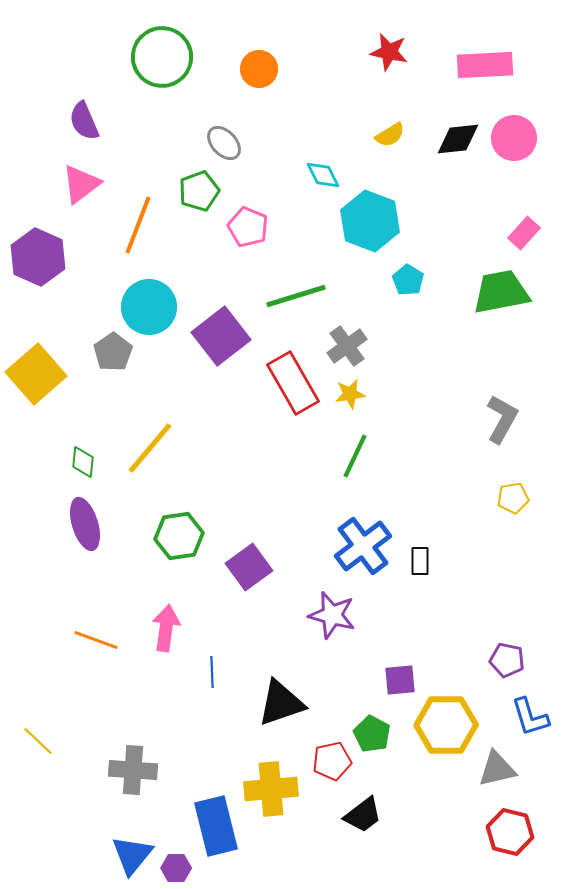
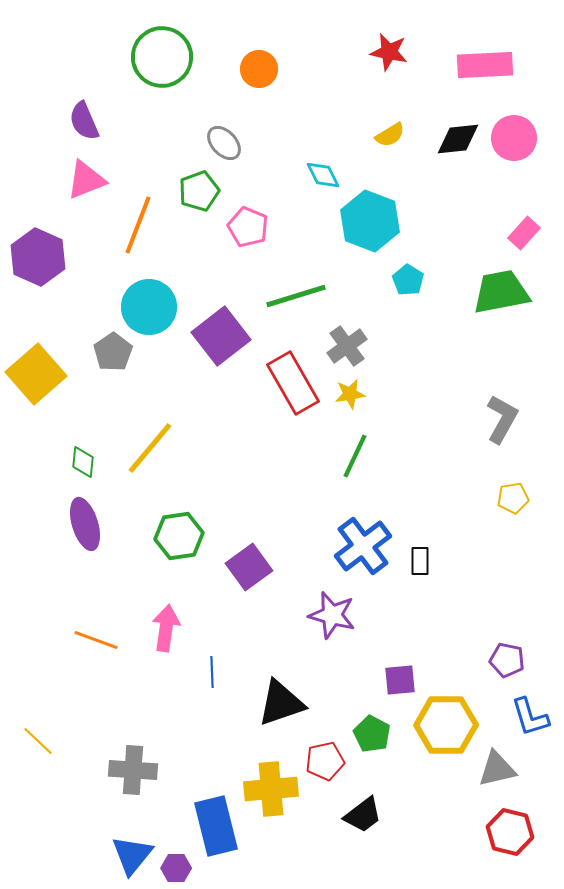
pink triangle at (81, 184): moved 5 px right, 4 px up; rotated 15 degrees clockwise
red pentagon at (332, 761): moved 7 px left
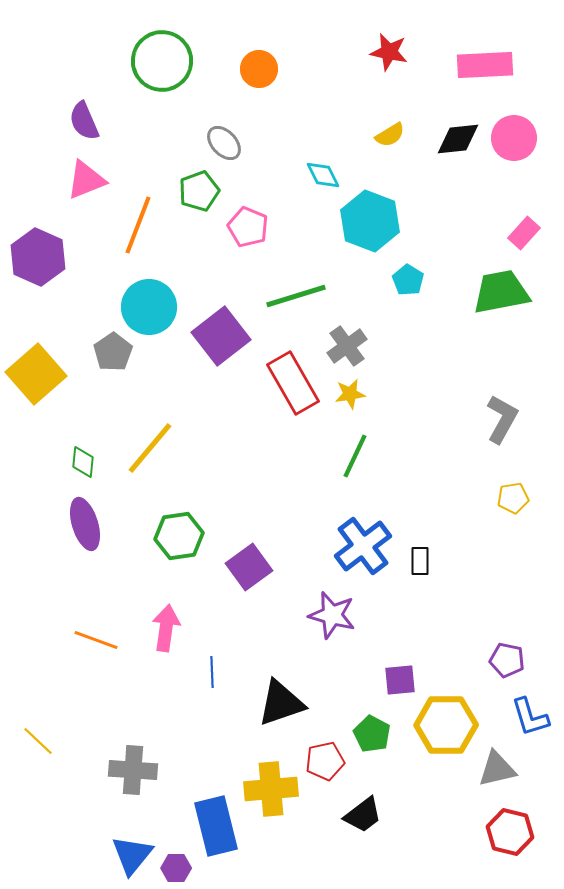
green circle at (162, 57): moved 4 px down
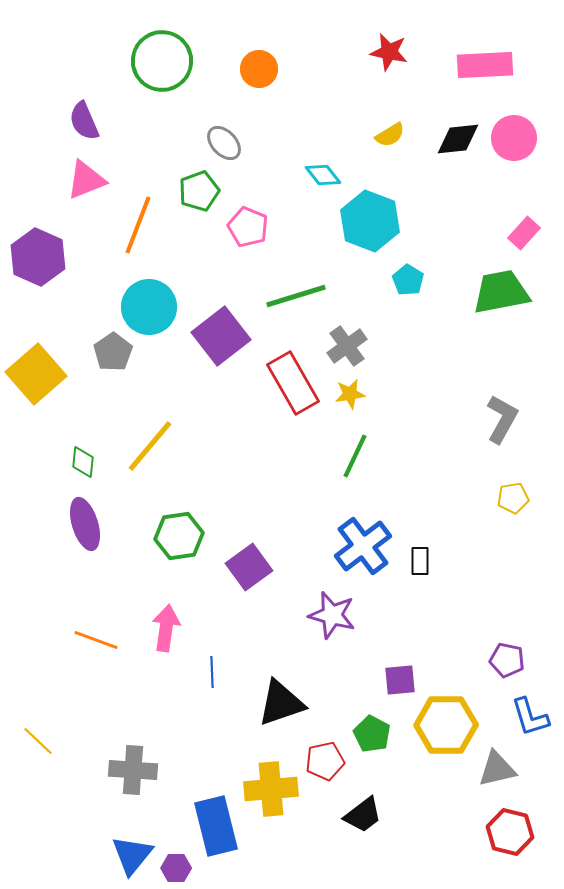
cyan diamond at (323, 175): rotated 12 degrees counterclockwise
yellow line at (150, 448): moved 2 px up
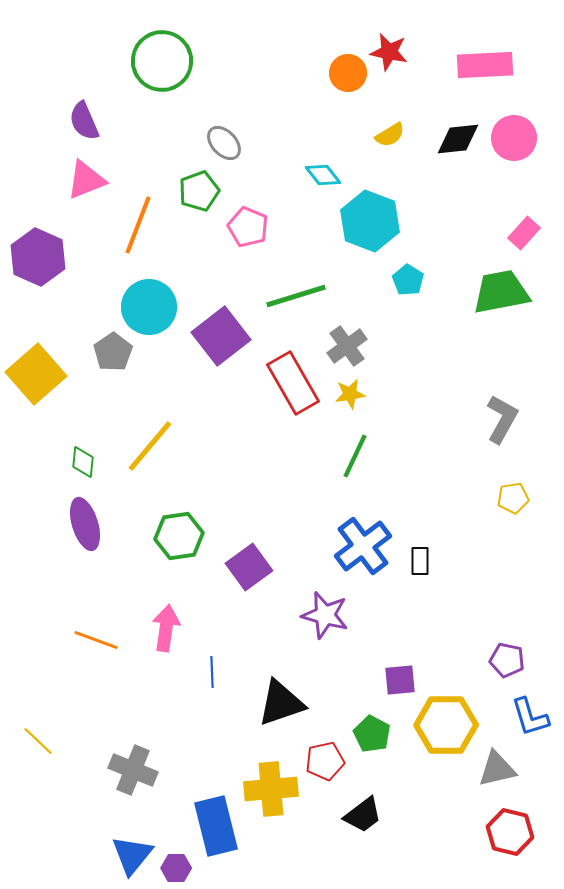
orange circle at (259, 69): moved 89 px right, 4 px down
purple star at (332, 615): moved 7 px left
gray cross at (133, 770): rotated 18 degrees clockwise
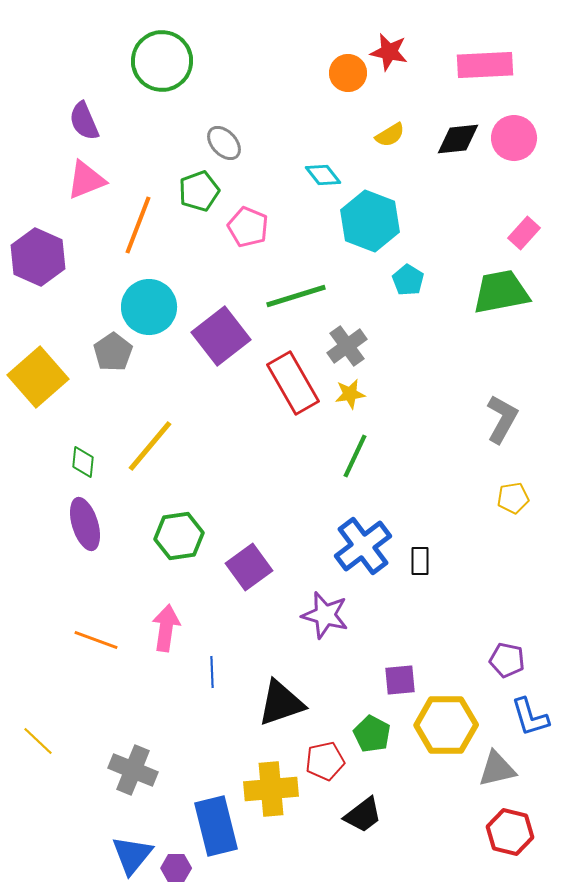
yellow square at (36, 374): moved 2 px right, 3 px down
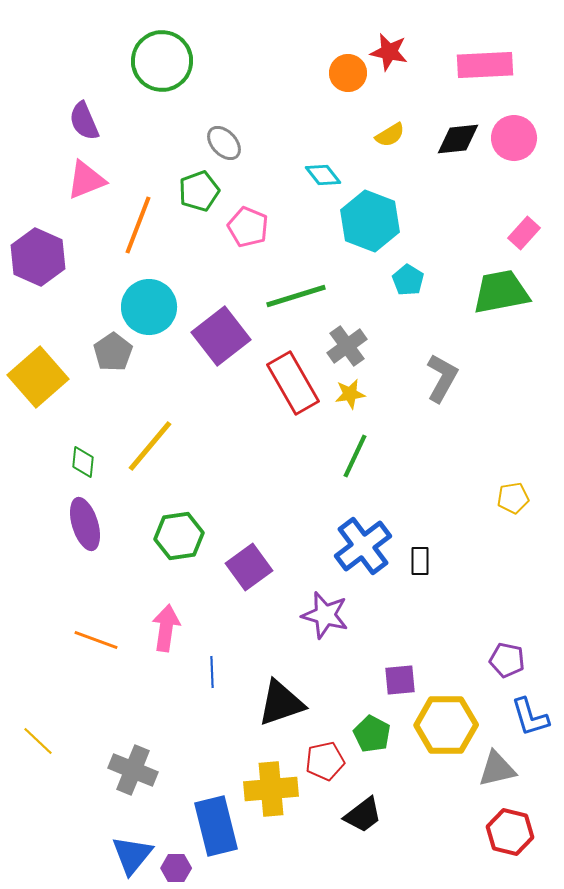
gray L-shape at (502, 419): moved 60 px left, 41 px up
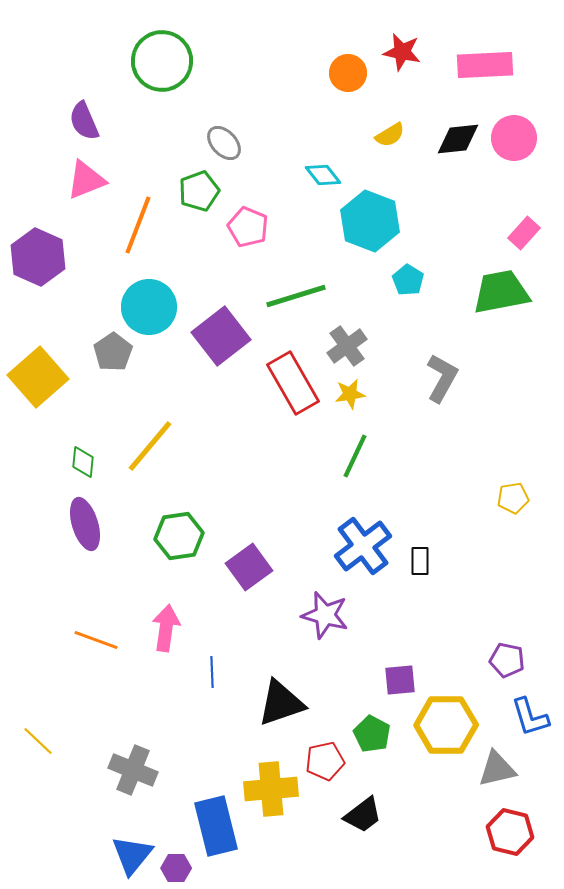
red star at (389, 52): moved 13 px right
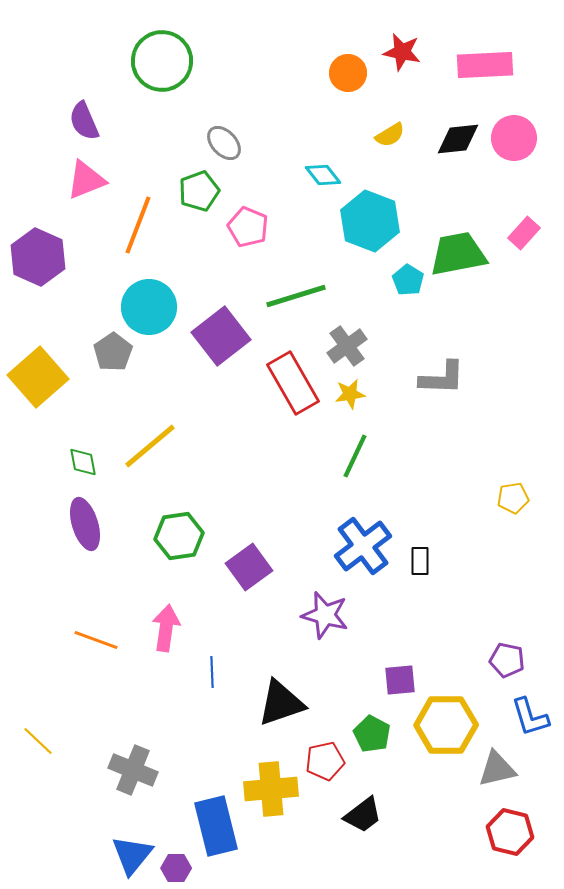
green trapezoid at (501, 292): moved 43 px left, 38 px up
gray L-shape at (442, 378): rotated 63 degrees clockwise
yellow line at (150, 446): rotated 10 degrees clockwise
green diamond at (83, 462): rotated 16 degrees counterclockwise
